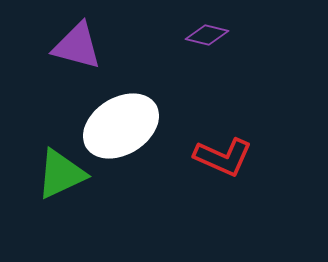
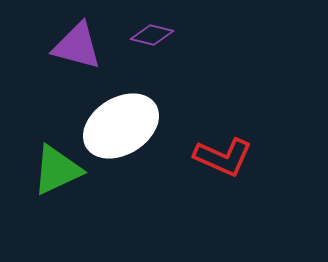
purple diamond: moved 55 px left
green triangle: moved 4 px left, 4 px up
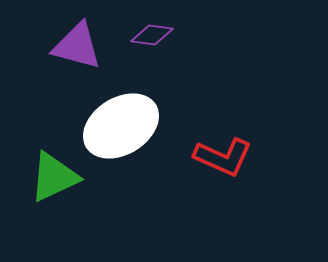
purple diamond: rotated 6 degrees counterclockwise
green triangle: moved 3 px left, 7 px down
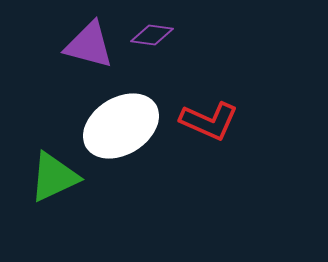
purple triangle: moved 12 px right, 1 px up
red L-shape: moved 14 px left, 36 px up
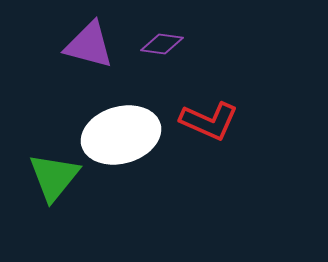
purple diamond: moved 10 px right, 9 px down
white ellipse: moved 9 px down; rotated 16 degrees clockwise
green triangle: rotated 26 degrees counterclockwise
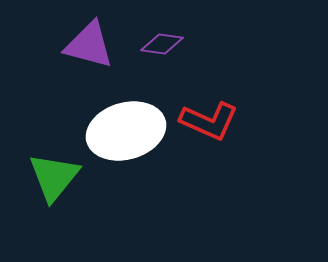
white ellipse: moved 5 px right, 4 px up
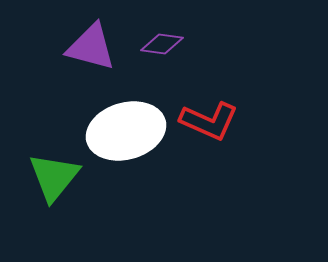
purple triangle: moved 2 px right, 2 px down
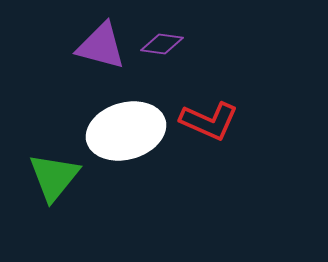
purple triangle: moved 10 px right, 1 px up
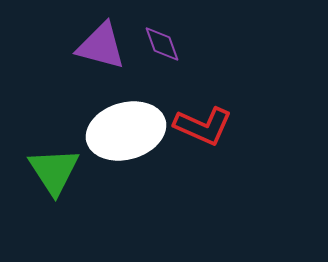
purple diamond: rotated 63 degrees clockwise
red L-shape: moved 6 px left, 5 px down
green triangle: moved 6 px up; rotated 12 degrees counterclockwise
